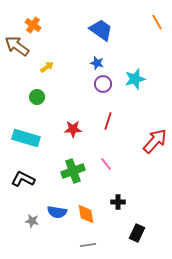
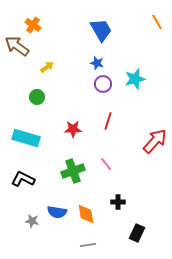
blue trapezoid: rotated 25 degrees clockwise
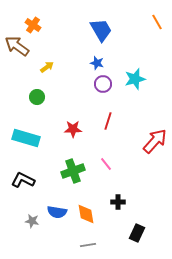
black L-shape: moved 1 px down
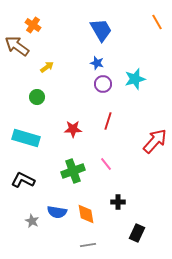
gray star: rotated 16 degrees clockwise
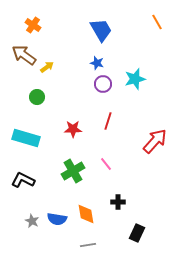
brown arrow: moved 7 px right, 9 px down
green cross: rotated 10 degrees counterclockwise
blue semicircle: moved 7 px down
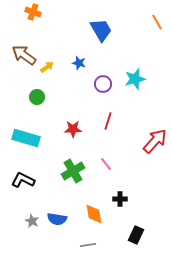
orange cross: moved 13 px up; rotated 14 degrees counterclockwise
blue star: moved 18 px left
black cross: moved 2 px right, 3 px up
orange diamond: moved 8 px right
black rectangle: moved 1 px left, 2 px down
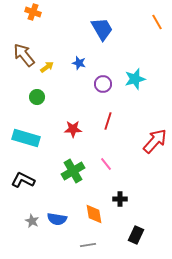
blue trapezoid: moved 1 px right, 1 px up
brown arrow: rotated 15 degrees clockwise
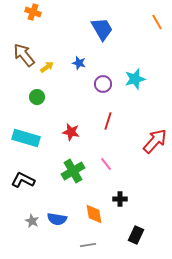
red star: moved 2 px left, 3 px down; rotated 12 degrees clockwise
